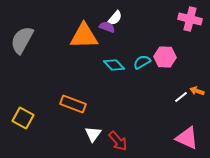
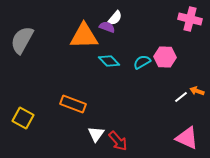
cyan diamond: moved 5 px left, 4 px up
white triangle: moved 3 px right
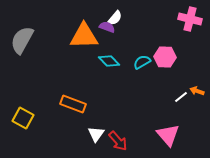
pink triangle: moved 19 px left, 3 px up; rotated 25 degrees clockwise
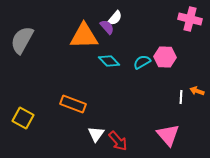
purple semicircle: rotated 28 degrees clockwise
white line: rotated 48 degrees counterclockwise
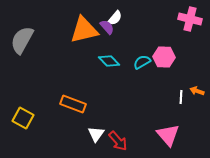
orange triangle: moved 6 px up; rotated 12 degrees counterclockwise
pink hexagon: moved 1 px left
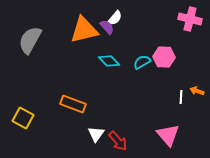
gray semicircle: moved 8 px right
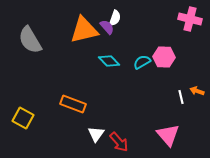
white semicircle: rotated 21 degrees counterclockwise
gray semicircle: rotated 60 degrees counterclockwise
white line: rotated 16 degrees counterclockwise
red arrow: moved 1 px right, 1 px down
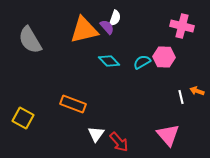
pink cross: moved 8 px left, 7 px down
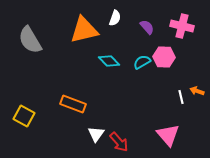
purple semicircle: moved 40 px right
yellow square: moved 1 px right, 2 px up
